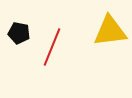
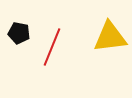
yellow triangle: moved 6 px down
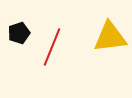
black pentagon: rotated 30 degrees counterclockwise
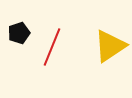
yellow triangle: moved 9 px down; rotated 27 degrees counterclockwise
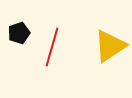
red line: rotated 6 degrees counterclockwise
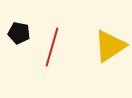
black pentagon: rotated 30 degrees clockwise
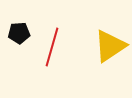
black pentagon: rotated 15 degrees counterclockwise
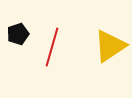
black pentagon: moved 1 px left, 1 px down; rotated 15 degrees counterclockwise
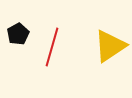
black pentagon: rotated 10 degrees counterclockwise
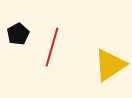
yellow triangle: moved 19 px down
